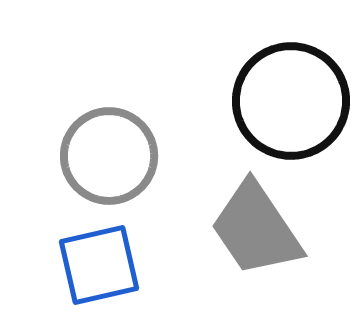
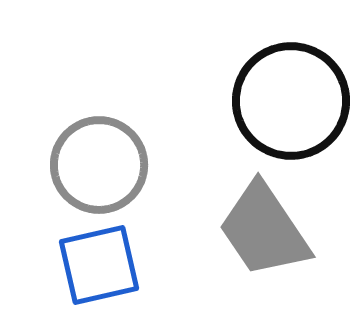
gray circle: moved 10 px left, 9 px down
gray trapezoid: moved 8 px right, 1 px down
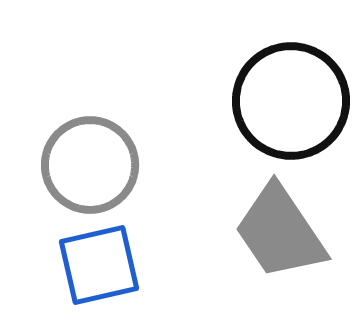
gray circle: moved 9 px left
gray trapezoid: moved 16 px right, 2 px down
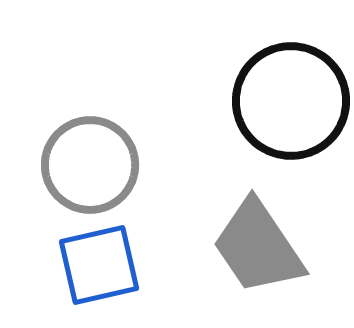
gray trapezoid: moved 22 px left, 15 px down
